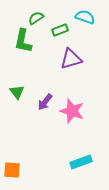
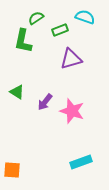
green triangle: rotated 21 degrees counterclockwise
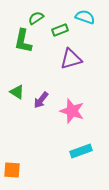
purple arrow: moved 4 px left, 2 px up
cyan rectangle: moved 11 px up
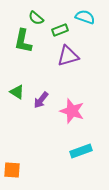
green semicircle: rotated 105 degrees counterclockwise
purple triangle: moved 3 px left, 3 px up
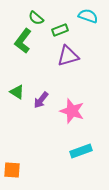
cyan semicircle: moved 3 px right, 1 px up
green L-shape: rotated 25 degrees clockwise
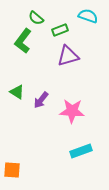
pink star: rotated 15 degrees counterclockwise
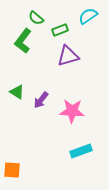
cyan semicircle: rotated 54 degrees counterclockwise
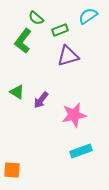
pink star: moved 2 px right, 4 px down; rotated 15 degrees counterclockwise
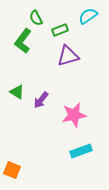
green semicircle: rotated 21 degrees clockwise
orange square: rotated 18 degrees clockwise
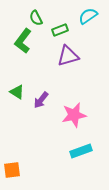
orange square: rotated 30 degrees counterclockwise
